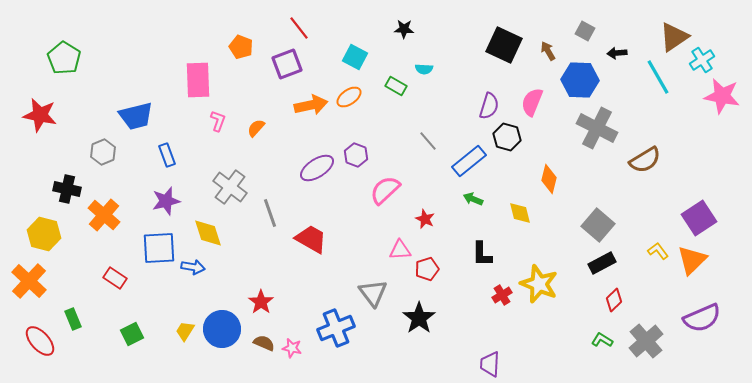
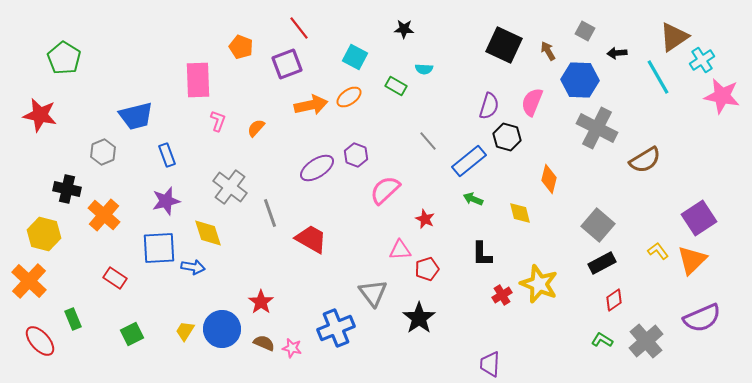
red diamond at (614, 300): rotated 10 degrees clockwise
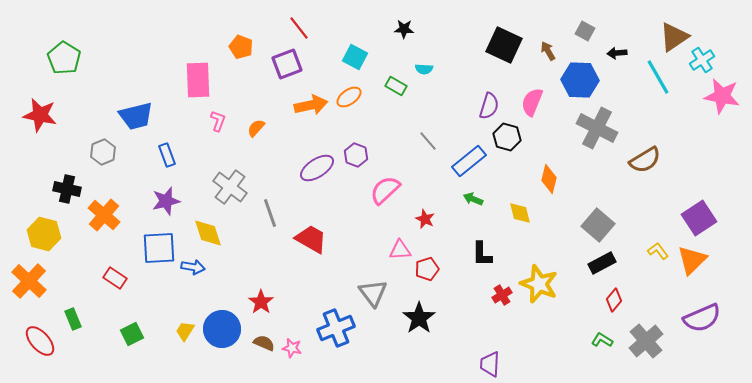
red diamond at (614, 300): rotated 15 degrees counterclockwise
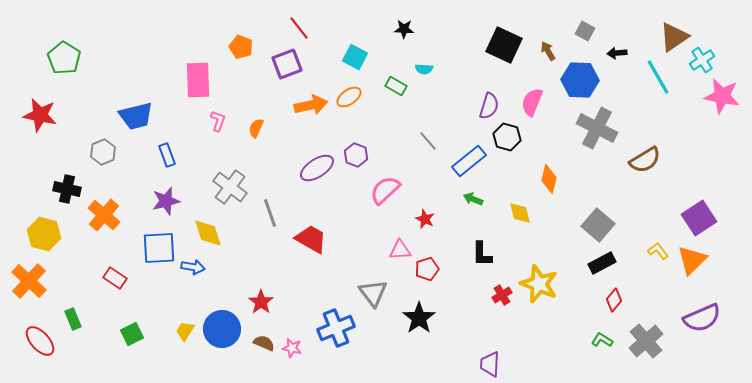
orange semicircle at (256, 128): rotated 18 degrees counterclockwise
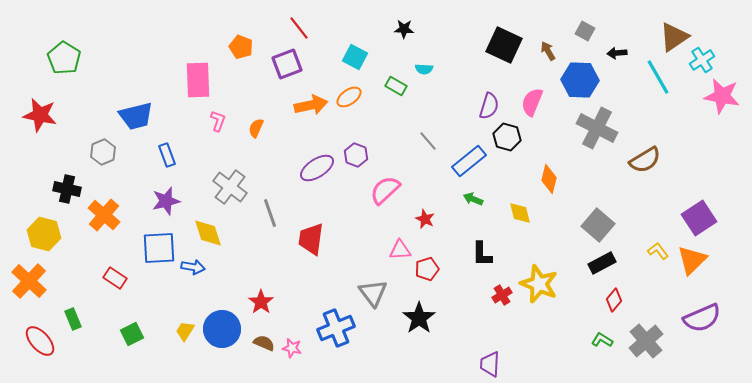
red trapezoid at (311, 239): rotated 112 degrees counterclockwise
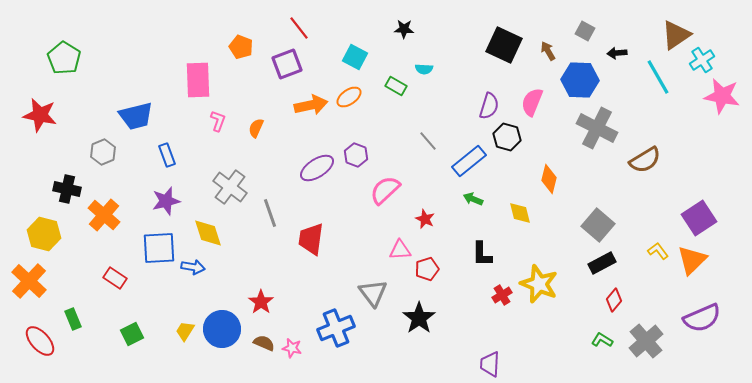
brown triangle at (674, 37): moved 2 px right, 2 px up
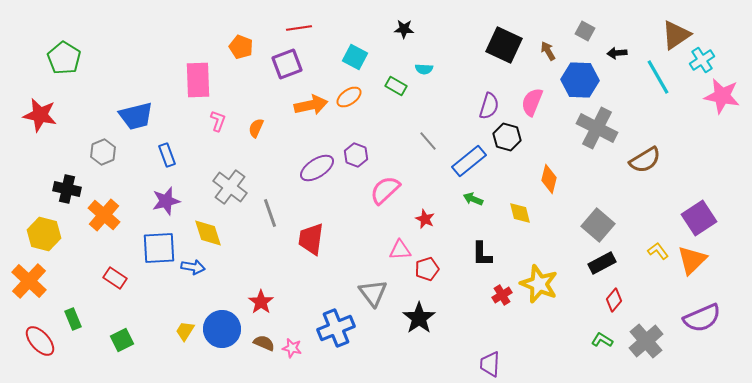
red line at (299, 28): rotated 60 degrees counterclockwise
green square at (132, 334): moved 10 px left, 6 px down
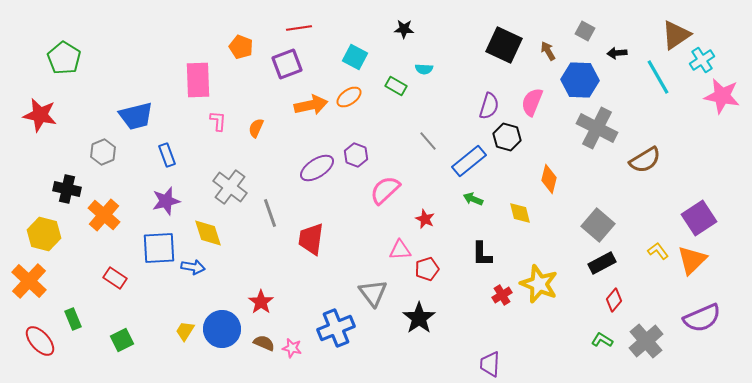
pink L-shape at (218, 121): rotated 15 degrees counterclockwise
